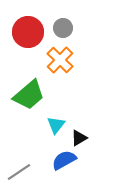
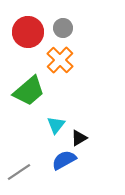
green trapezoid: moved 4 px up
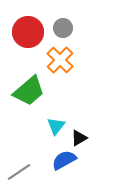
cyan triangle: moved 1 px down
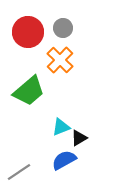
cyan triangle: moved 5 px right, 1 px down; rotated 30 degrees clockwise
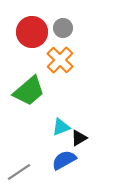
red circle: moved 4 px right
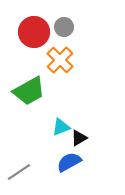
gray circle: moved 1 px right, 1 px up
red circle: moved 2 px right
green trapezoid: rotated 12 degrees clockwise
blue semicircle: moved 5 px right, 2 px down
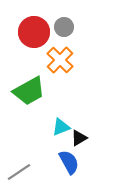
blue semicircle: rotated 90 degrees clockwise
